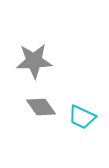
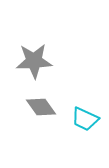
cyan trapezoid: moved 3 px right, 2 px down
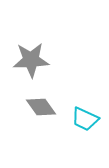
gray star: moved 3 px left, 1 px up
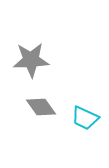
cyan trapezoid: moved 1 px up
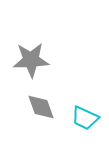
gray diamond: rotated 16 degrees clockwise
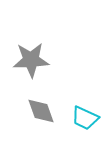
gray diamond: moved 4 px down
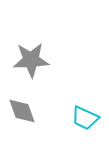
gray diamond: moved 19 px left
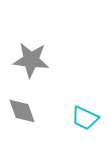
gray star: rotated 9 degrees clockwise
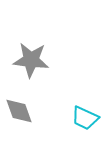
gray diamond: moved 3 px left
